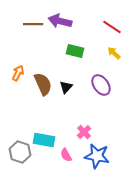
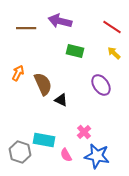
brown line: moved 7 px left, 4 px down
black triangle: moved 5 px left, 13 px down; rotated 48 degrees counterclockwise
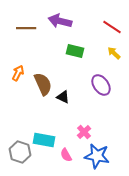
black triangle: moved 2 px right, 3 px up
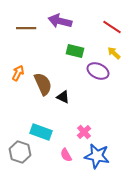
purple ellipse: moved 3 px left, 14 px up; rotated 30 degrees counterclockwise
cyan rectangle: moved 3 px left, 8 px up; rotated 10 degrees clockwise
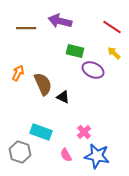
purple ellipse: moved 5 px left, 1 px up
